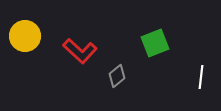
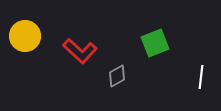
gray diamond: rotated 10 degrees clockwise
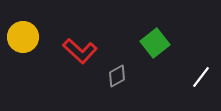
yellow circle: moved 2 px left, 1 px down
green square: rotated 16 degrees counterclockwise
white line: rotated 30 degrees clockwise
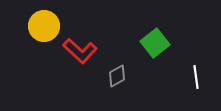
yellow circle: moved 21 px right, 11 px up
white line: moved 5 px left; rotated 45 degrees counterclockwise
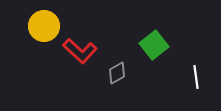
green square: moved 1 px left, 2 px down
gray diamond: moved 3 px up
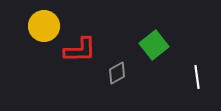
red L-shape: moved 1 px up; rotated 44 degrees counterclockwise
white line: moved 1 px right
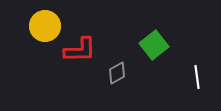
yellow circle: moved 1 px right
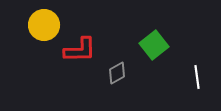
yellow circle: moved 1 px left, 1 px up
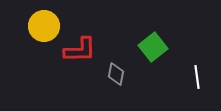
yellow circle: moved 1 px down
green square: moved 1 px left, 2 px down
gray diamond: moved 1 px left, 1 px down; rotated 50 degrees counterclockwise
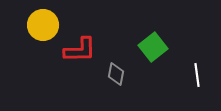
yellow circle: moved 1 px left, 1 px up
white line: moved 2 px up
